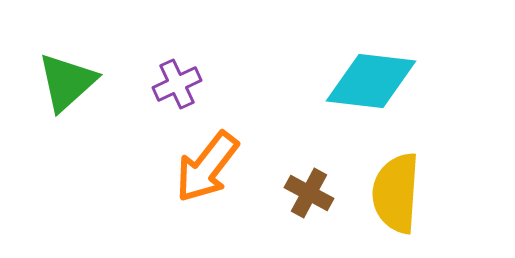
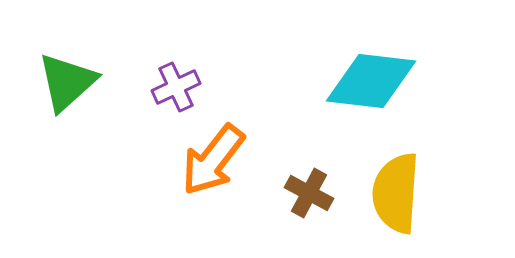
purple cross: moved 1 px left, 3 px down
orange arrow: moved 6 px right, 7 px up
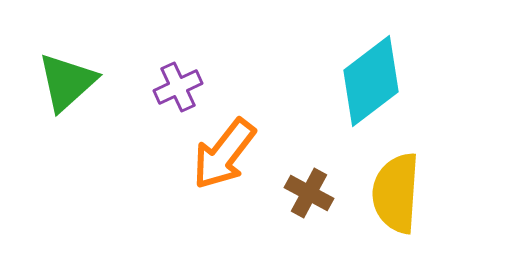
cyan diamond: rotated 44 degrees counterclockwise
purple cross: moved 2 px right
orange arrow: moved 11 px right, 6 px up
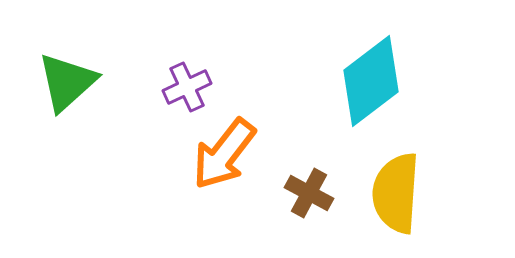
purple cross: moved 9 px right
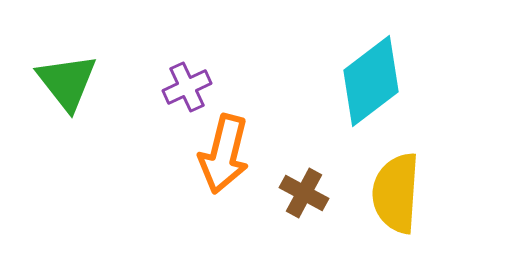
green triangle: rotated 26 degrees counterclockwise
orange arrow: rotated 24 degrees counterclockwise
brown cross: moved 5 px left
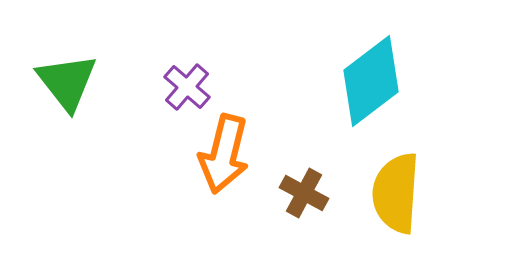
purple cross: rotated 24 degrees counterclockwise
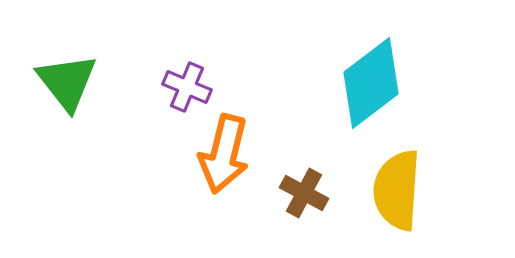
cyan diamond: moved 2 px down
purple cross: rotated 18 degrees counterclockwise
yellow semicircle: moved 1 px right, 3 px up
